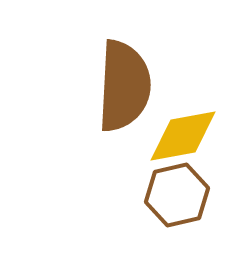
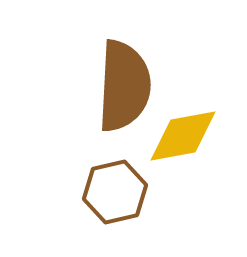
brown hexagon: moved 62 px left, 3 px up
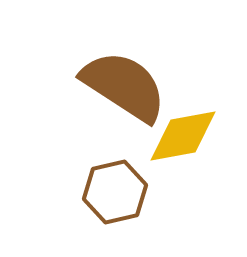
brown semicircle: rotated 60 degrees counterclockwise
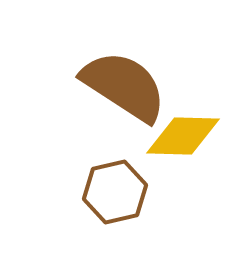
yellow diamond: rotated 12 degrees clockwise
